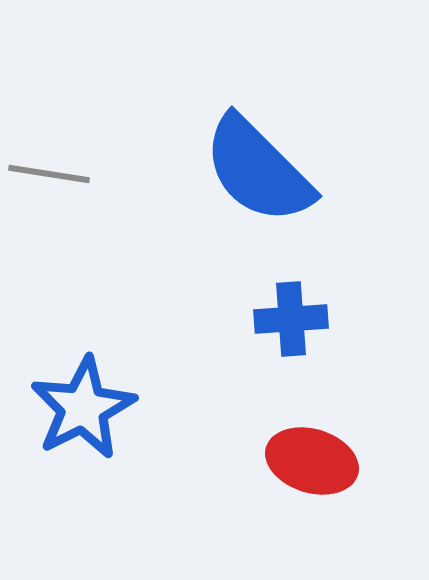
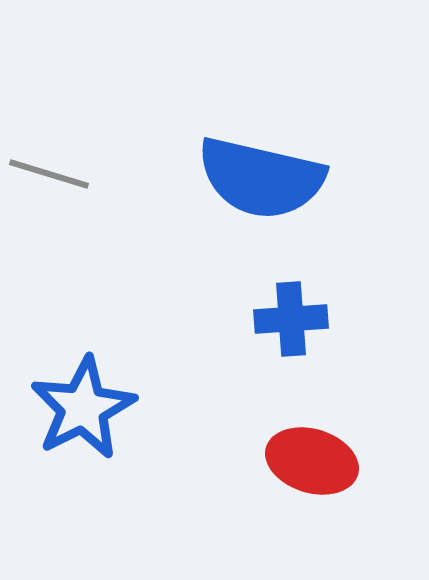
blue semicircle: moved 3 px right, 8 px down; rotated 32 degrees counterclockwise
gray line: rotated 8 degrees clockwise
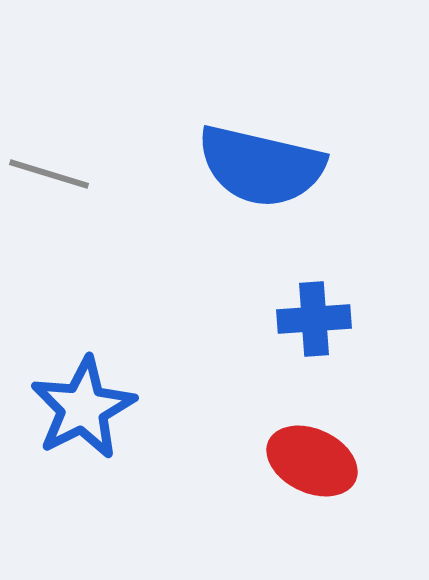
blue semicircle: moved 12 px up
blue cross: moved 23 px right
red ellipse: rotated 8 degrees clockwise
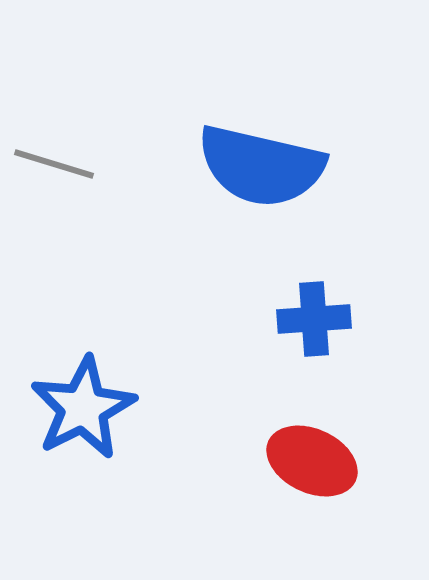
gray line: moved 5 px right, 10 px up
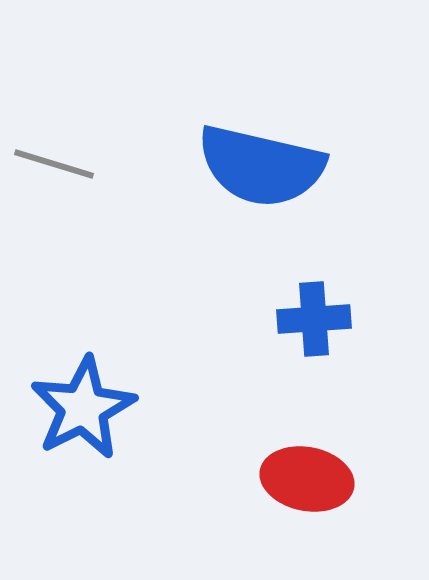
red ellipse: moved 5 px left, 18 px down; rotated 14 degrees counterclockwise
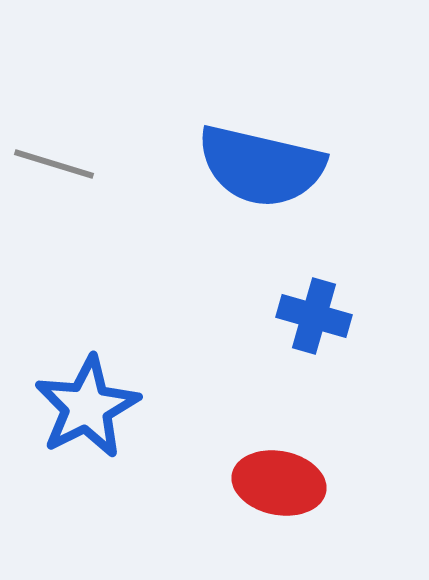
blue cross: moved 3 px up; rotated 20 degrees clockwise
blue star: moved 4 px right, 1 px up
red ellipse: moved 28 px left, 4 px down
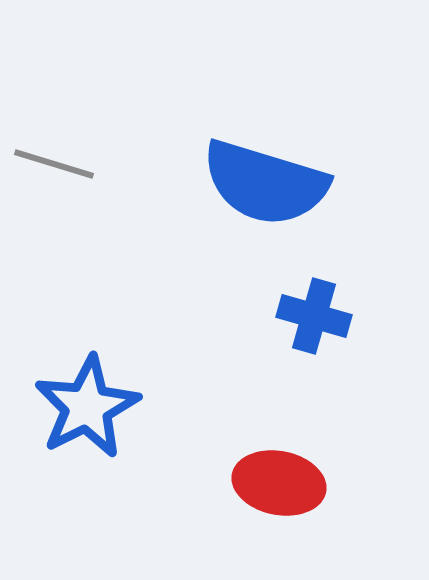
blue semicircle: moved 4 px right, 17 px down; rotated 4 degrees clockwise
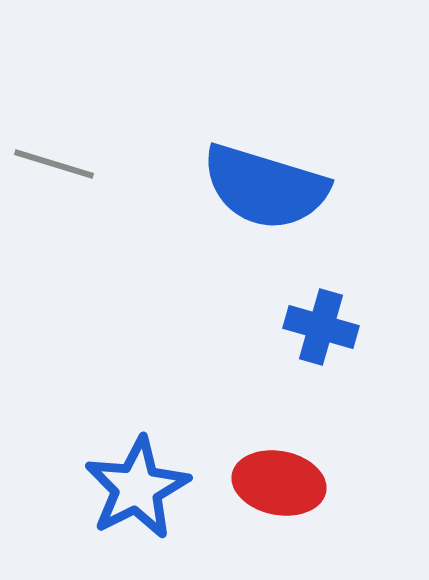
blue semicircle: moved 4 px down
blue cross: moved 7 px right, 11 px down
blue star: moved 50 px right, 81 px down
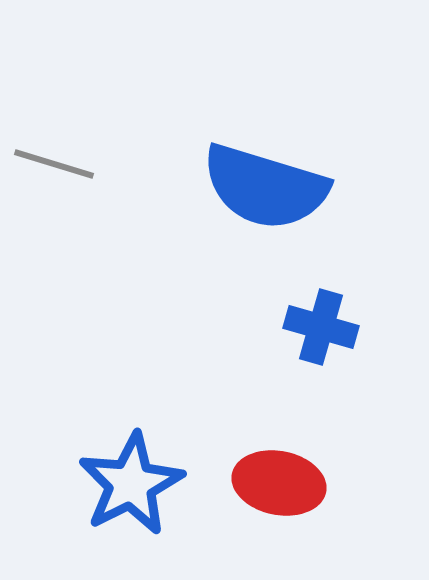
blue star: moved 6 px left, 4 px up
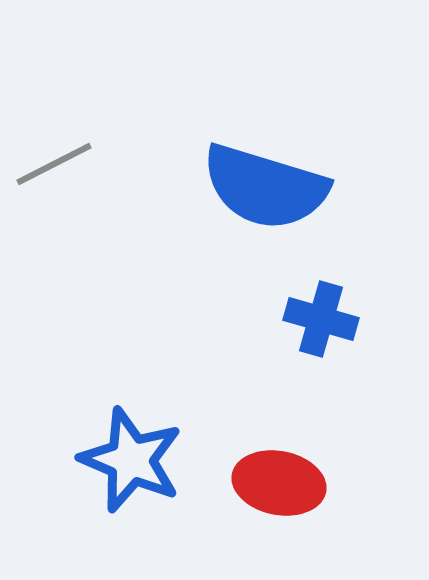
gray line: rotated 44 degrees counterclockwise
blue cross: moved 8 px up
blue star: moved 24 px up; rotated 22 degrees counterclockwise
